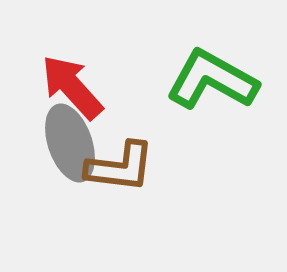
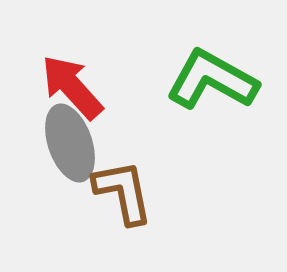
brown L-shape: moved 3 px right, 25 px down; rotated 108 degrees counterclockwise
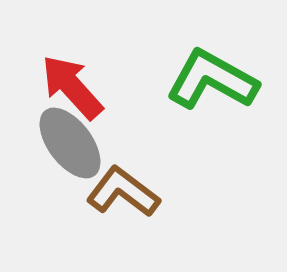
gray ellipse: rotated 18 degrees counterclockwise
brown L-shape: rotated 42 degrees counterclockwise
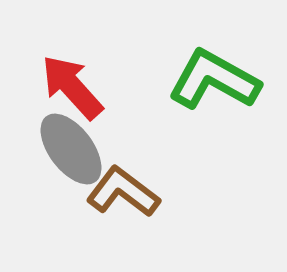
green L-shape: moved 2 px right
gray ellipse: moved 1 px right, 6 px down
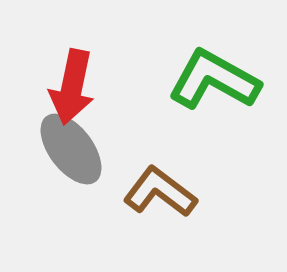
red arrow: rotated 126 degrees counterclockwise
brown L-shape: moved 37 px right
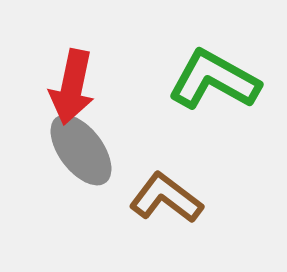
gray ellipse: moved 10 px right, 1 px down
brown L-shape: moved 6 px right, 6 px down
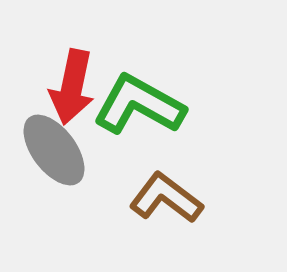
green L-shape: moved 75 px left, 25 px down
gray ellipse: moved 27 px left
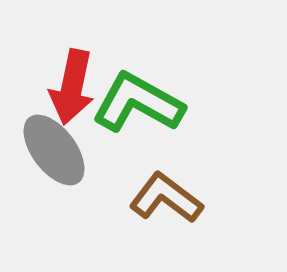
green L-shape: moved 1 px left, 2 px up
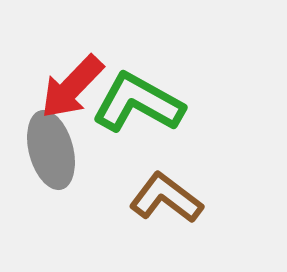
red arrow: rotated 32 degrees clockwise
gray ellipse: moved 3 px left; rotated 22 degrees clockwise
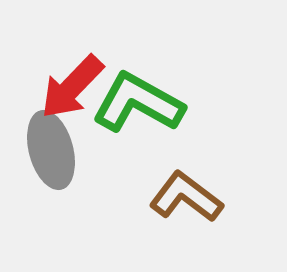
brown L-shape: moved 20 px right, 1 px up
